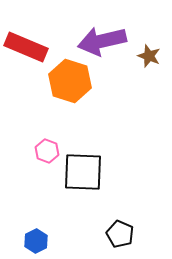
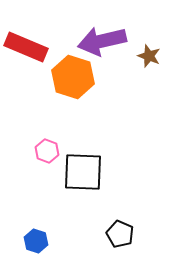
orange hexagon: moved 3 px right, 4 px up
blue hexagon: rotated 15 degrees counterclockwise
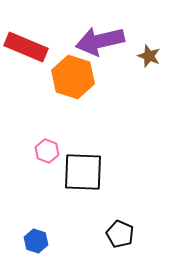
purple arrow: moved 2 px left
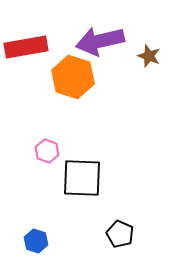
red rectangle: rotated 33 degrees counterclockwise
black square: moved 1 px left, 6 px down
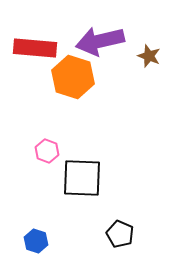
red rectangle: moved 9 px right, 1 px down; rotated 15 degrees clockwise
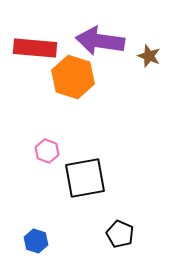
purple arrow: rotated 21 degrees clockwise
black square: moved 3 px right; rotated 12 degrees counterclockwise
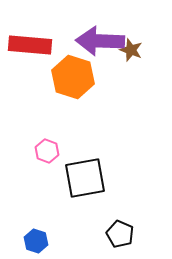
purple arrow: rotated 6 degrees counterclockwise
red rectangle: moved 5 px left, 3 px up
brown star: moved 18 px left, 6 px up
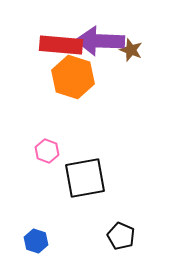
red rectangle: moved 31 px right
black pentagon: moved 1 px right, 2 px down
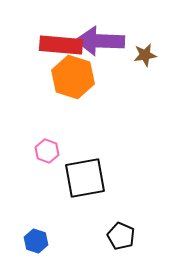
brown star: moved 14 px right, 5 px down; rotated 30 degrees counterclockwise
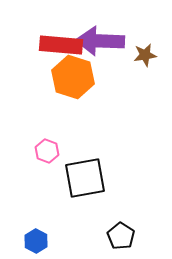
black pentagon: rotated 8 degrees clockwise
blue hexagon: rotated 10 degrees clockwise
